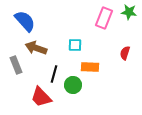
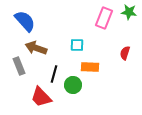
cyan square: moved 2 px right
gray rectangle: moved 3 px right, 1 px down
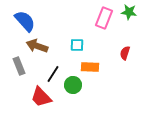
brown arrow: moved 1 px right, 2 px up
black line: moved 1 px left; rotated 18 degrees clockwise
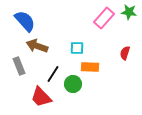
pink rectangle: rotated 20 degrees clockwise
cyan square: moved 3 px down
green circle: moved 1 px up
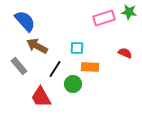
pink rectangle: rotated 30 degrees clockwise
brown arrow: rotated 10 degrees clockwise
red semicircle: rotated 96 degrees clockwise
gray rectangle: rotated 18 degrees counterclockwise
black line: moved 2 px right, 5 px up
red trapezoid: rotated 15 degrees clockwise
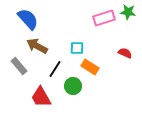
green star: moved 1 px left
blue semicircle: moved 3 px right, 2 px up
orange rectangle: rotated 30 degrees clockwise
green circle: moved 2 px down
